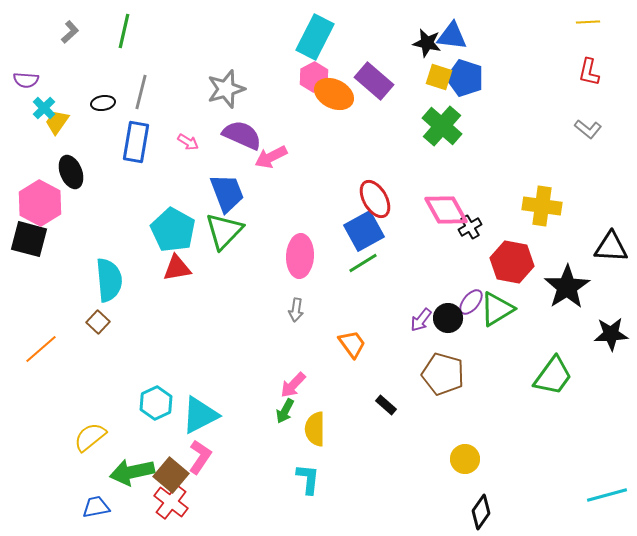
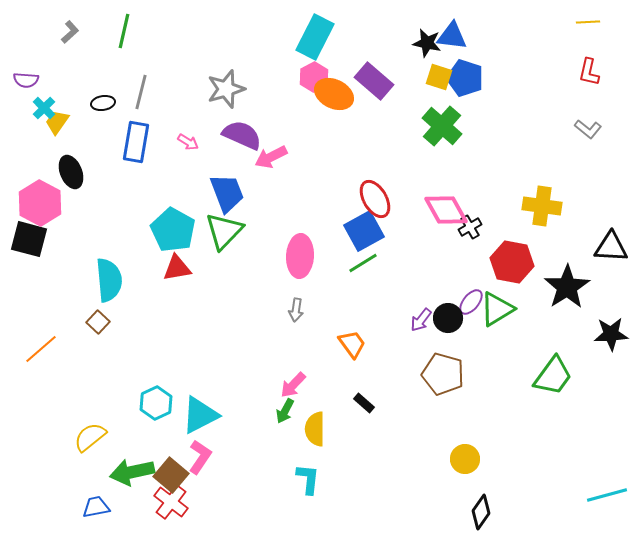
black rectangle at (386, 405): moved 22 px left, 2 px up
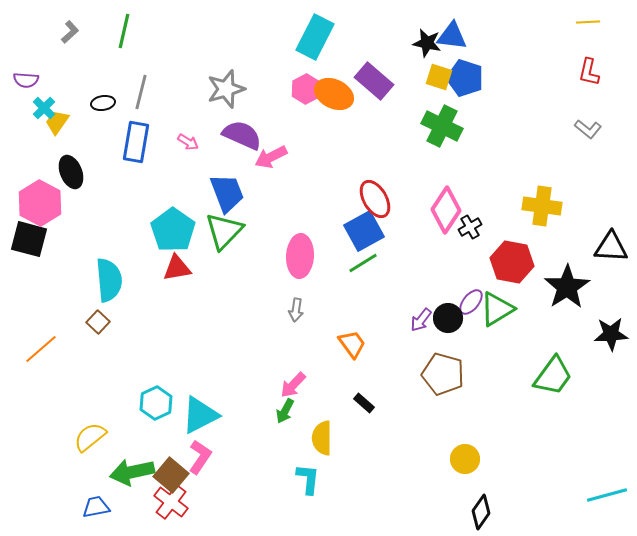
pink hexagon at (314, 77): moved 8 px left, 12 px down
green cross at (442, 126): rotated 15 degrees counterclockwise
pink diamond at (446, 210): rotated 63 degrees clockwise
cyan pentagon at (173, 230): rotated 6 degrees clockwise
yellow semicircle at (315, 429): moved 7 px right, 9 px down
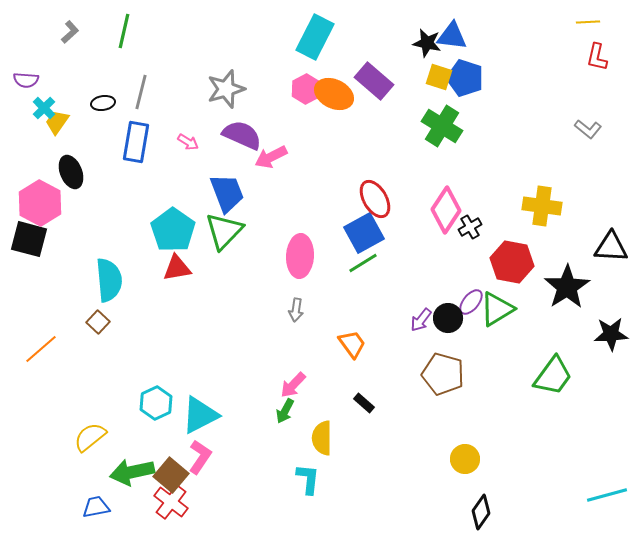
red L-shape at (589, 72): moved 8 px right, 15 px up
green cross at (442, 126): rotated 6 degrees clockwise
blue square at (364, 231): moved 2 px down
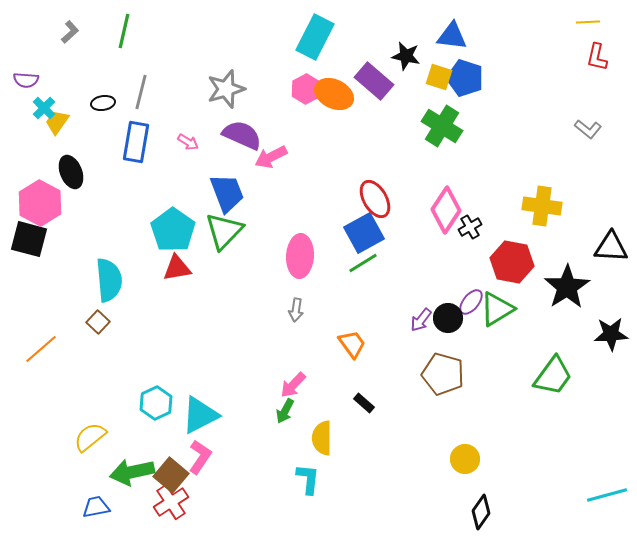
black star at (427, 43): moved 21 px left, 13 px down
red cross at (171, 502): rotated 20 degrees clockwise
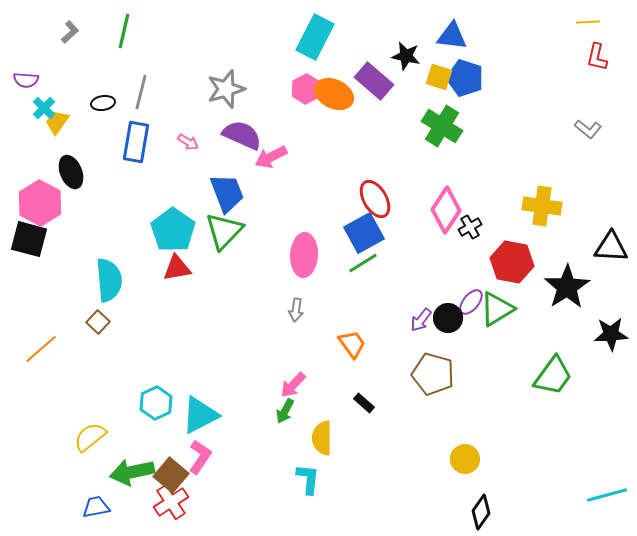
pink ellipse at (300, 256): moved 4 px right, 1 px up
brown pentagon at (443, 374): moved 10 px left
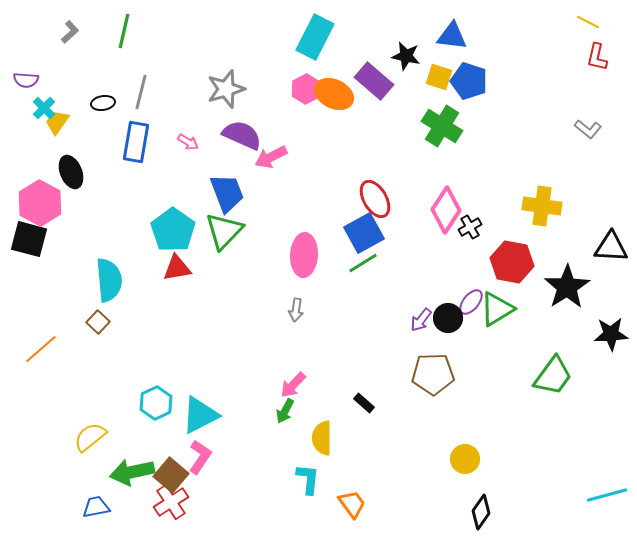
yellow line at (588, 22): rotated 30 degrees clockwise
blue pentagon at (465, 78): moved 4 px right, 3 px down
orange trapezoid at (352, 344): moved 160 px down
brown pentagon at (433, 374): rotated 18 degrees counterclockwise
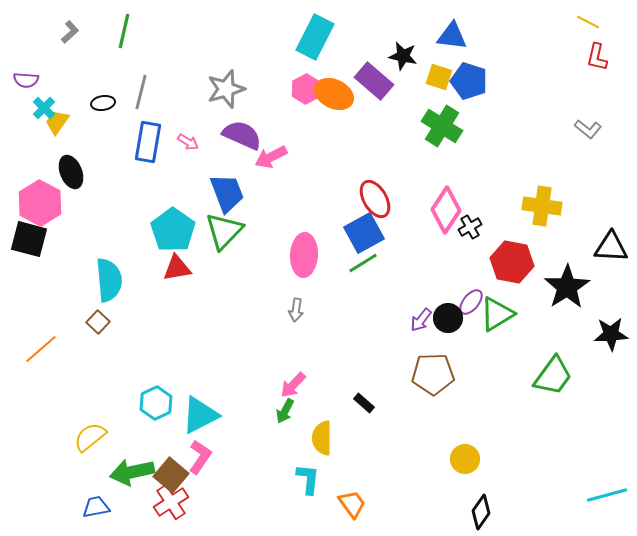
black star at (406, 56): moved 3 px left
blue rectangle at (136, 142): moved 12 px right
green triangle at (497, 309): moved 5 px down
